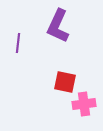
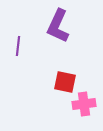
purple line: moved 3 px down
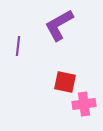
purple L-shape: moved 1 px right, 1 px up; rotated 36 degrees clockwise
